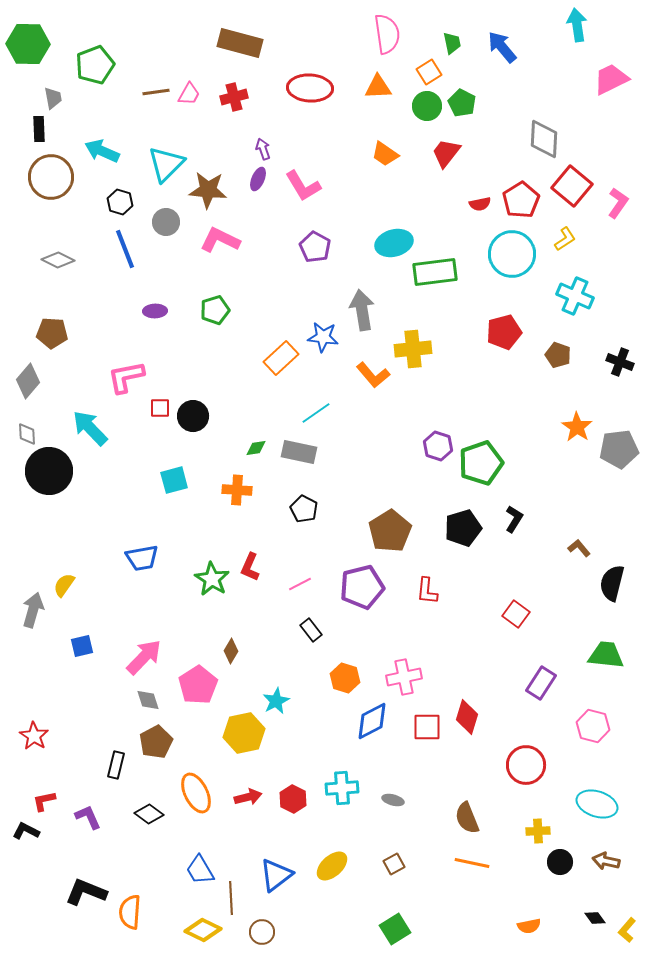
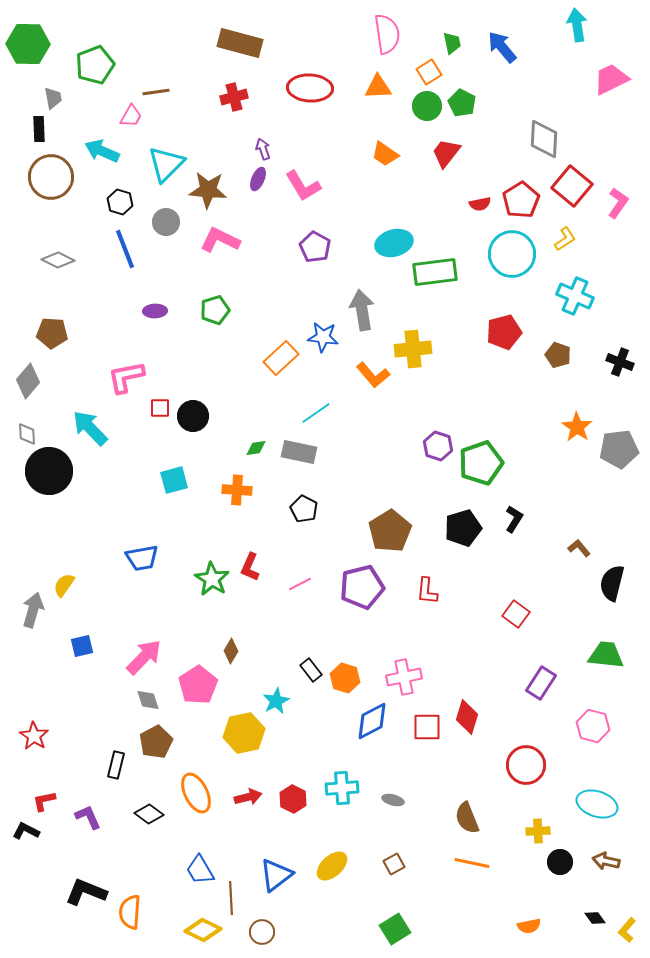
pink trapezoid at (189, 94): moved 58 px left, 22 px down
black rectangle at (311, 630): moved 40 px down
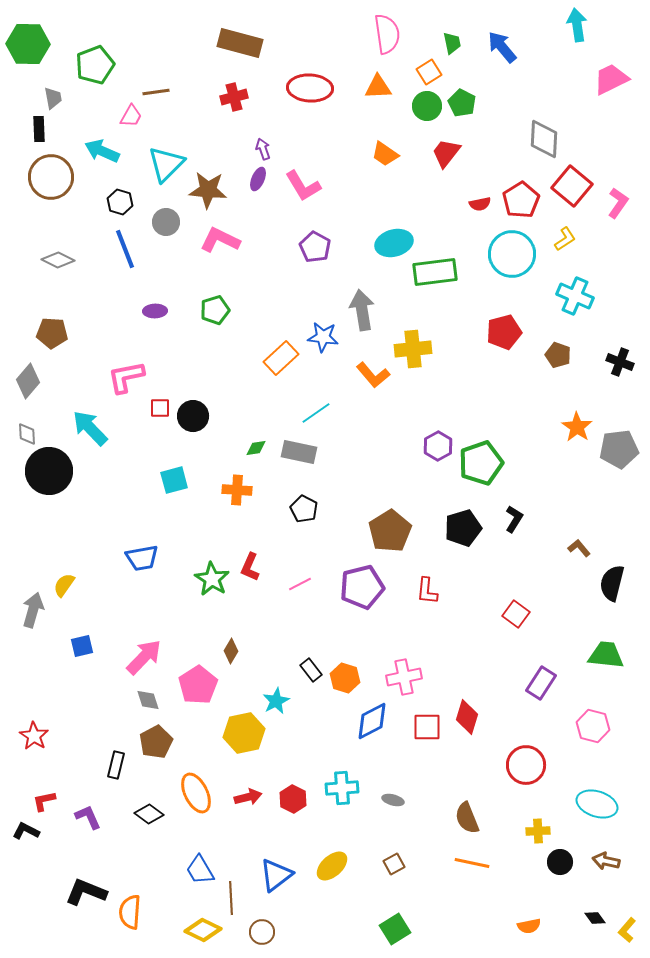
purple hexagon at (438, 446): rotated 12 degrees clockwise
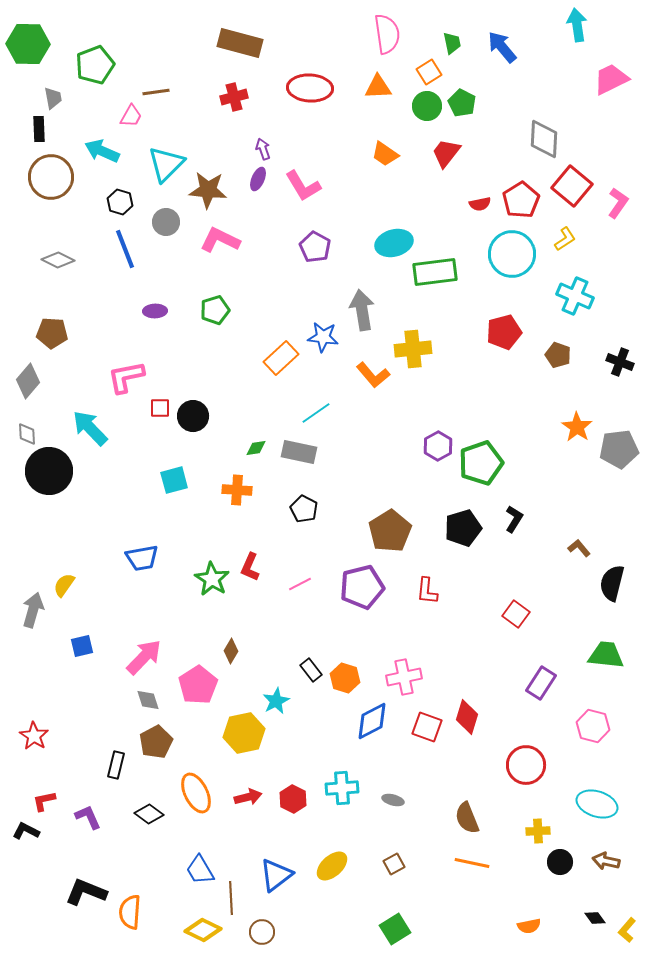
red square at (427, 727): rotated 20 degrees clockwise
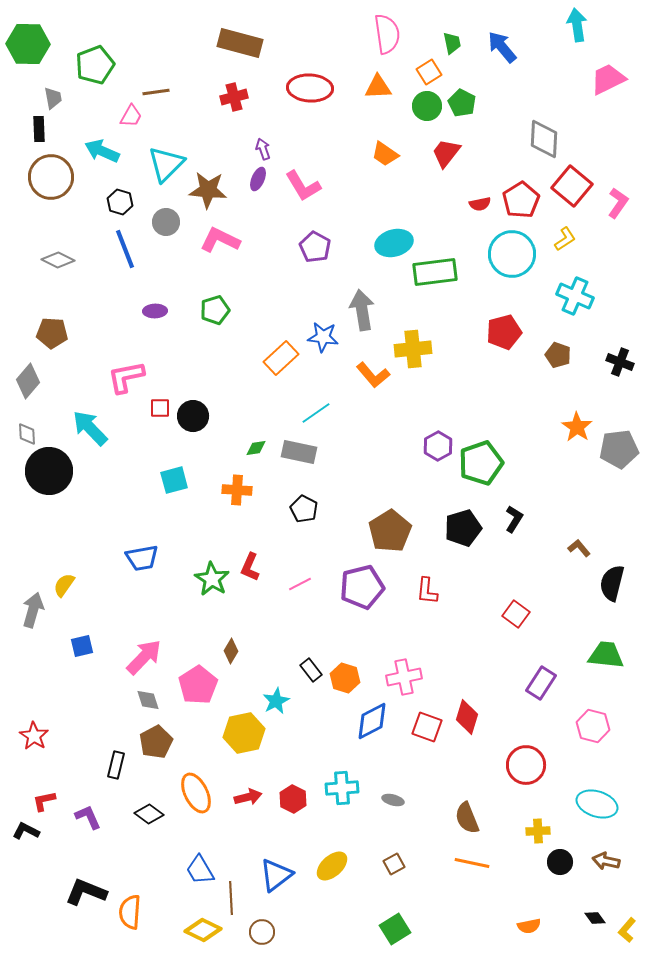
pink trapezoid at (611, 79): moved 3 px left
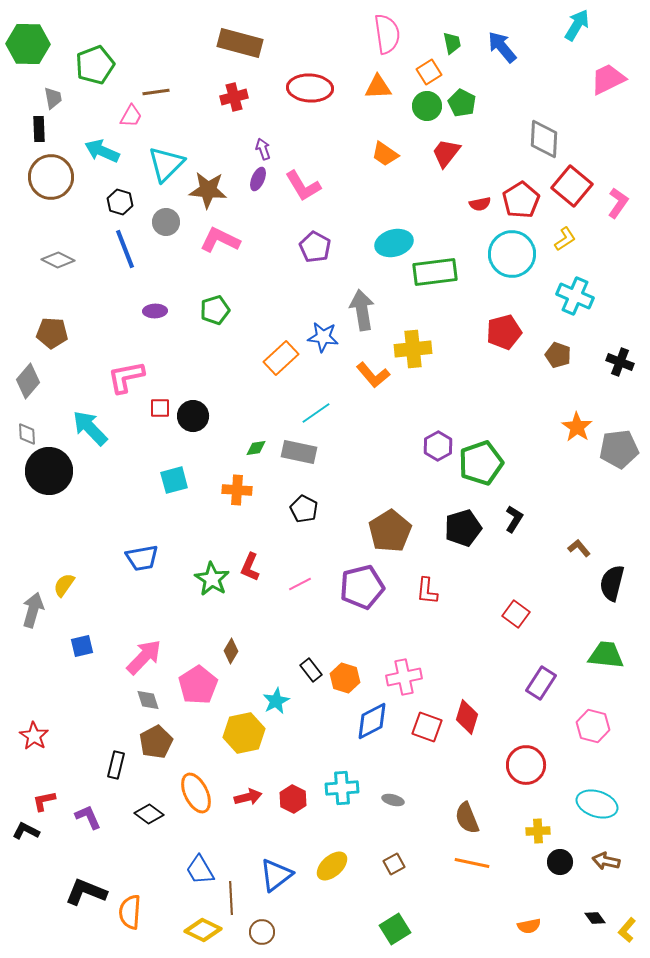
cyan arrow at (577, 25): rotated 40 degrees clockwise
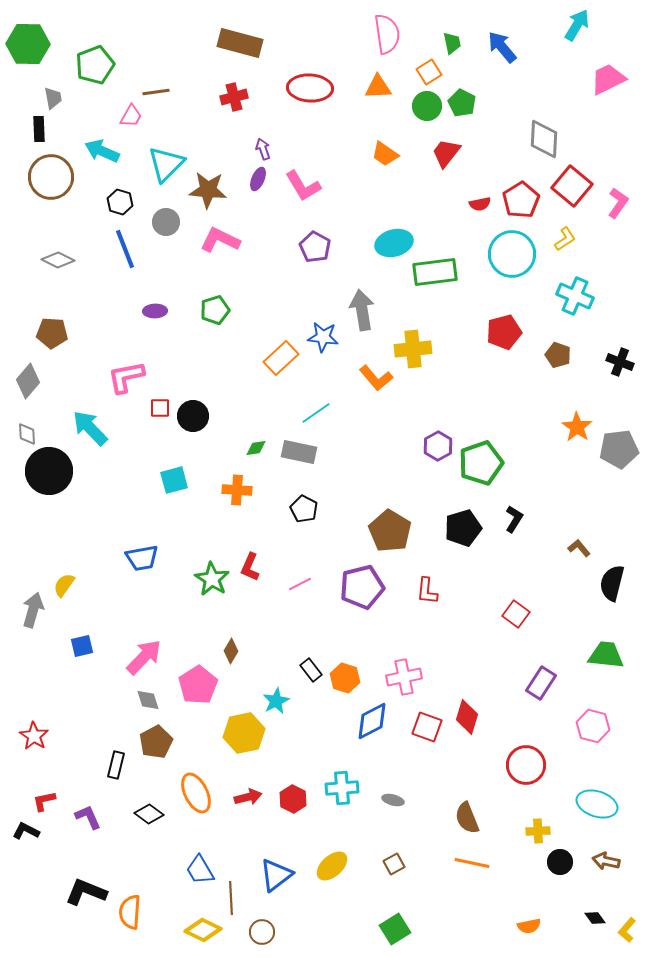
orange L-shape at (373, 375): moved 3 px right, 3 px down
brown pentagon at (390, 531): rotated 9 degrees counterclockwise
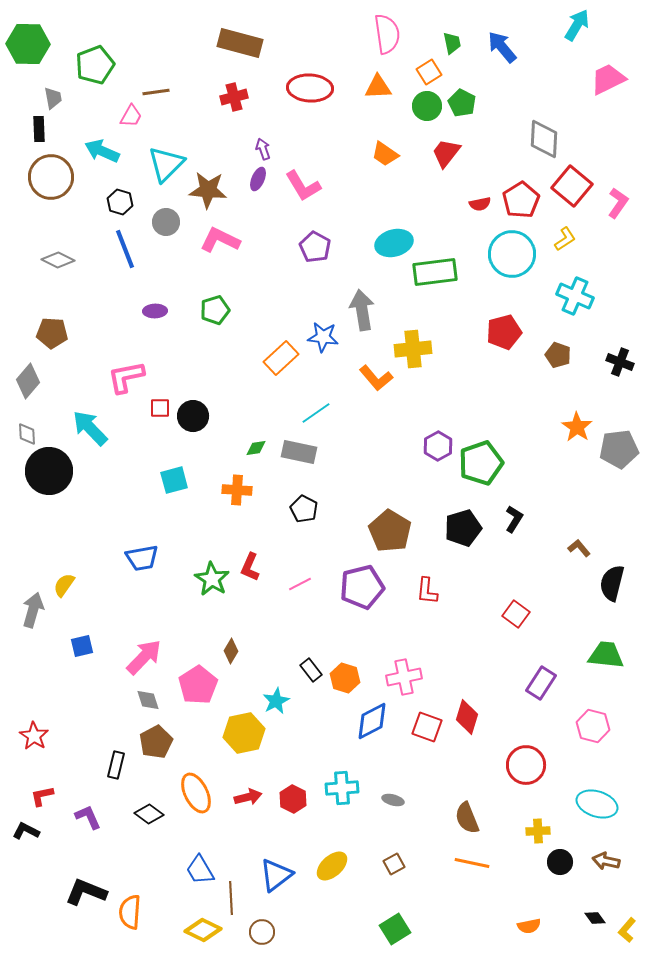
red L-shape at (44, 801): moved 2 px left, 5 px up
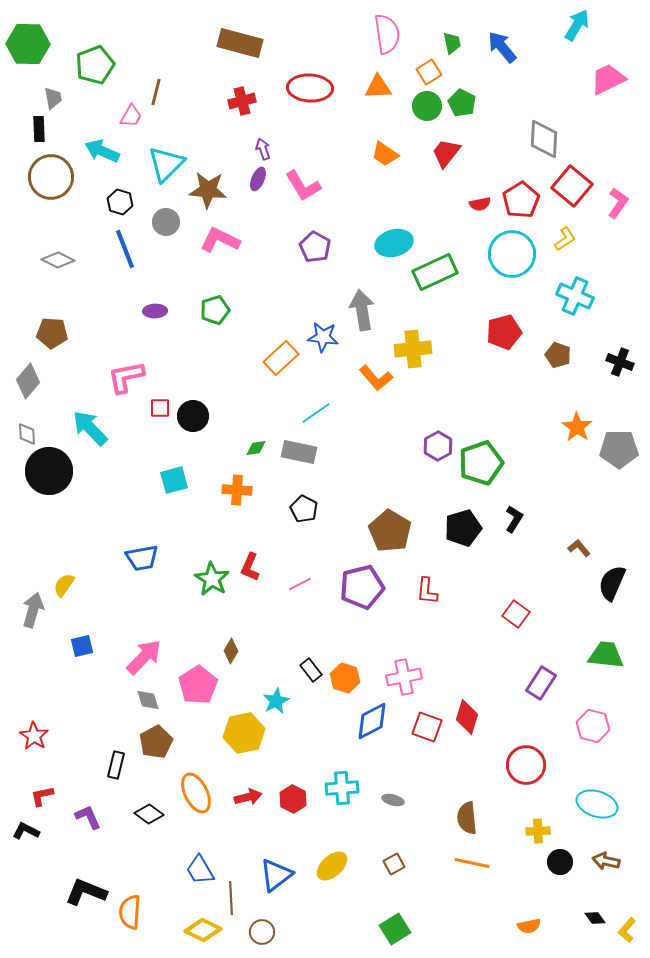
brown line at (156, 92): rotated 68 degrees counterclockwise
red cross at (234, 97): moved 8 px right, 4 px down
green rectangle at (435, 272): rotated 18 degrees counterclockwise
gray pentagon at (619, 449): rotated 6 degrees clockwise
black semicircle at (612, 583): rotated 9 degrees clockwise
brown semicircle at (467, 818): rotated 16 degrees clockwise
